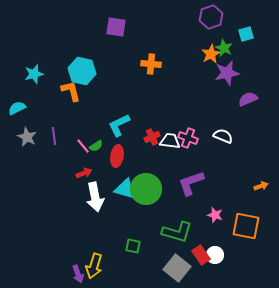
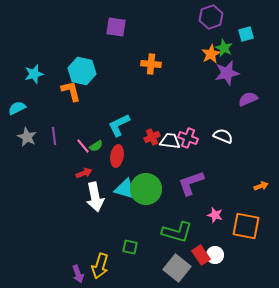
green square: moved 3 px left, 1 px down
yellow arrow: moved 6 px right
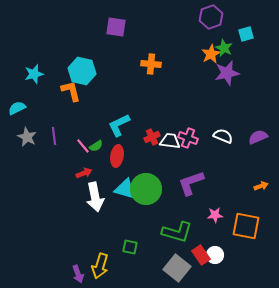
purple semicircle: moved 10 px right, 38 px down
pink star: rotated 21 degrees counterclockwise
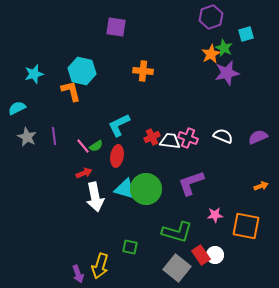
orange cross: moved 8 px left, 7 px down
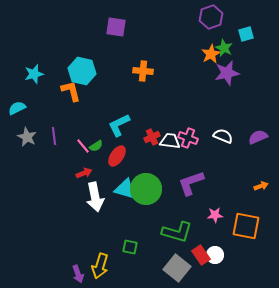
red ellipse: rotated 25 degrees clockwise
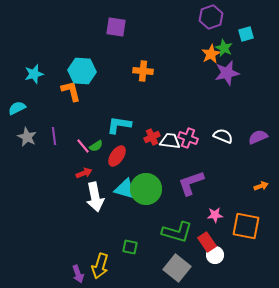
cyan hexagon: rotated 8 degrees counterclockwise
cyan L-shape: rotated 35 degrees clockwise
red rectangle: moved 6 px right, 13 px up
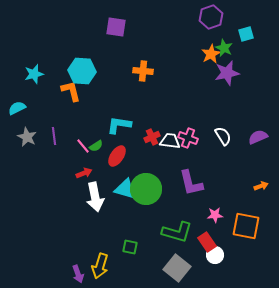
white semicircle: rotated 36 degrees clockwise
purple L-shape: rotated 84 degrees counterclockwise
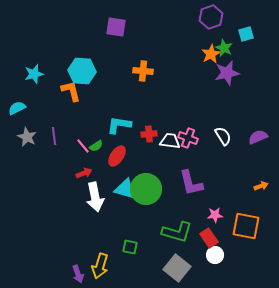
red cross: moved 3 px left, 3 px up; rotated 21 degrees clockwise
red rectangle: moved 2 px right, 4 px up
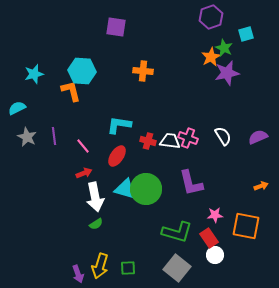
orange star: moved 3 px down
red cross: moved 1 px left, 7 px down; rotated 21 degrees clockwise
green semicircle: moved 78 px down
green square: moved 2 px left, 21 px down; rotated 14 degrees counterclockwise
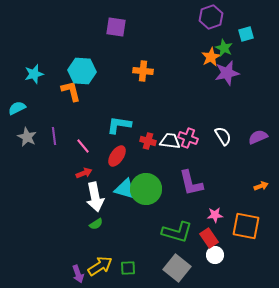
yellow arrow: rotated 140 degrees counterclockwise
